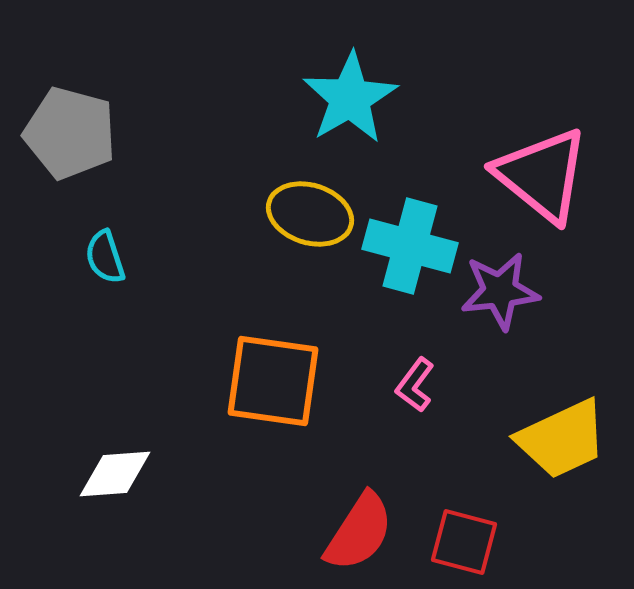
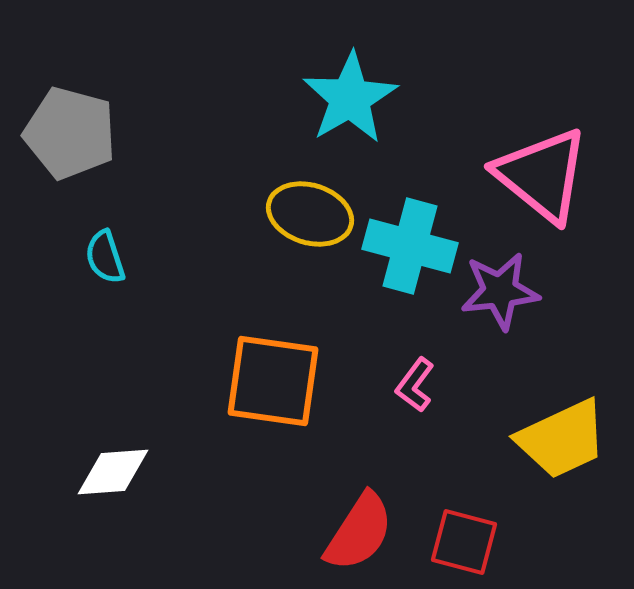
white diamond: moved 2 px left, 2 px up
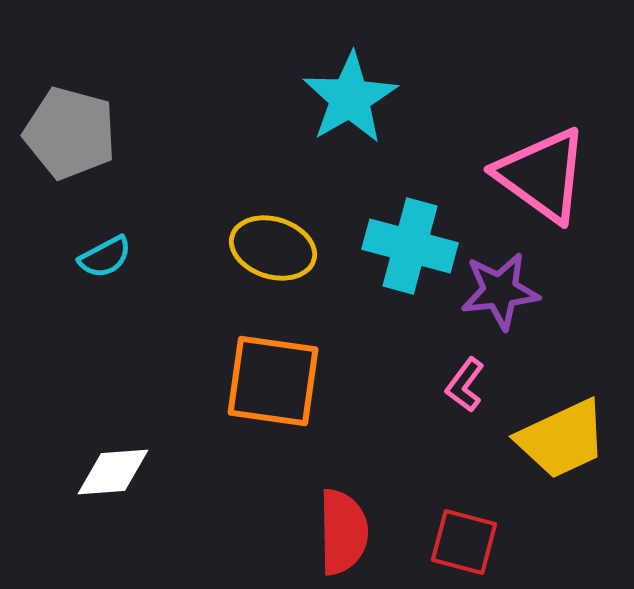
pink triangle: rotated 3 degrees counterclockwise
yellow ellipse: moved 37 px left, 34 px down
cyan semicircle: rotated 100 degrees counterclockwise
pink L-shape: moved 50 px right
red semicircle: moved 16 px left; rotated 34 degrees counterclockwise
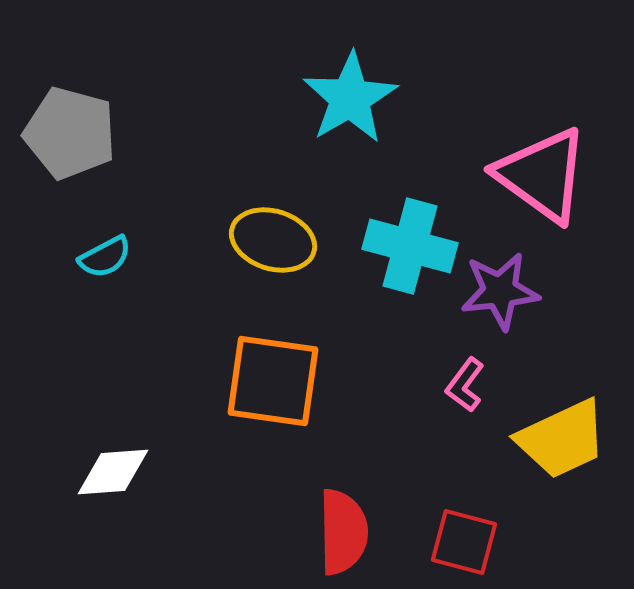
yellow ellipse: moved 8 px up
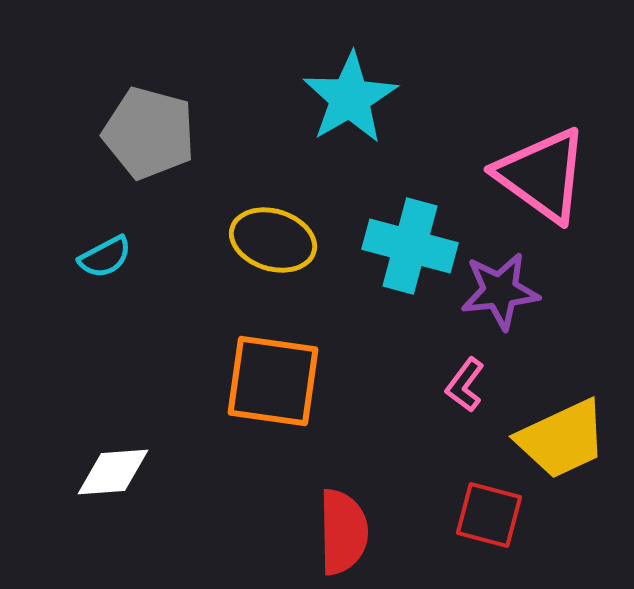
gray pentagon: moved 79 px right
red square: moved 25 px right, 27 px up
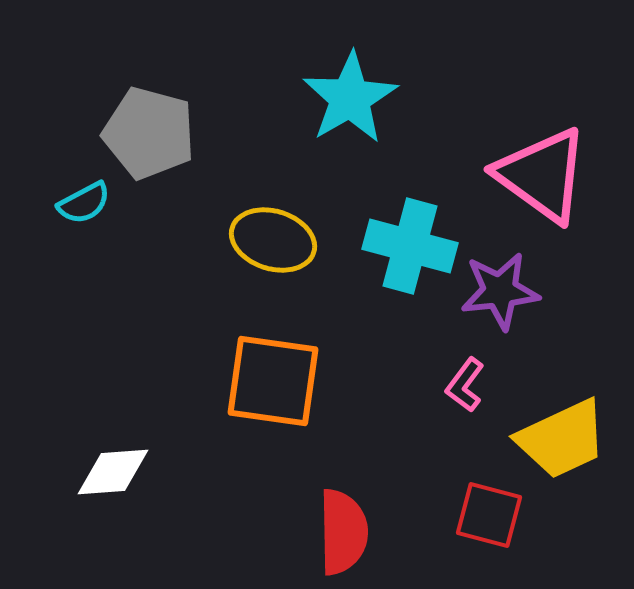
cyan semicircle: moved 21 px left, 54 px up
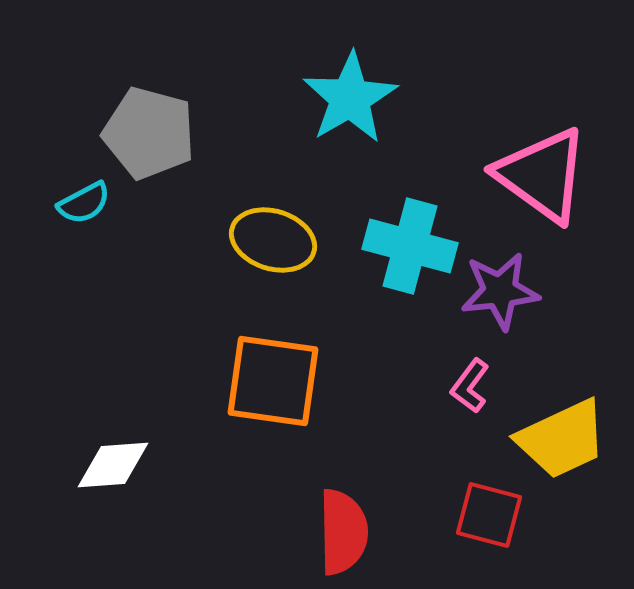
pink L-shape: moved 5 px right, 1 px down
white diamond: moved 7 px up
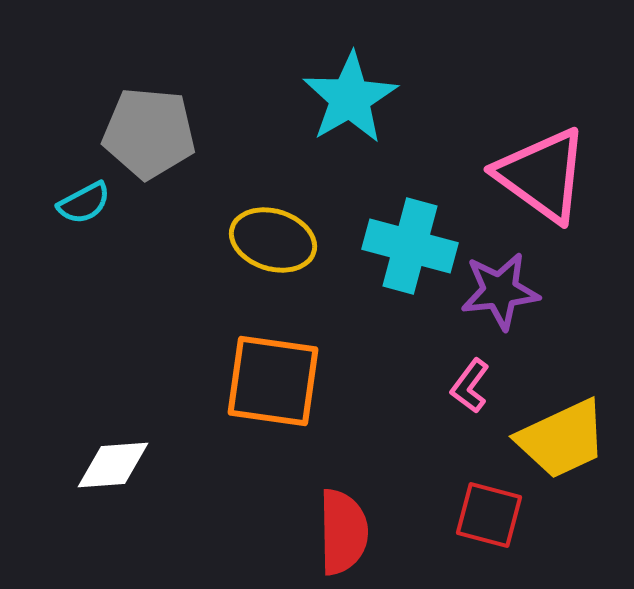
gray pentagon: rotated 10 degrees counterclockwise
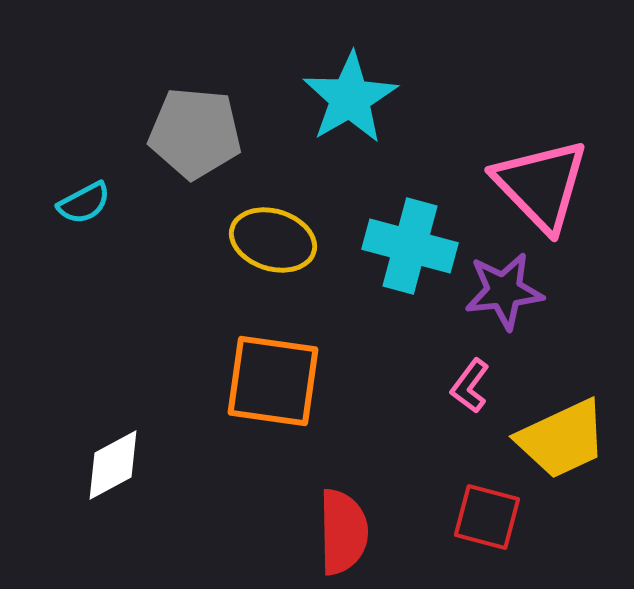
gray pentagon: moved 46 px right
pink triangle: moved 1 px left, 10 px down; rotated 10 degrees clockwise
purple star: moved 4 px right
white diamond: rotated 24 degrees counterclockwise
red square: moved 2 px left, 2 px down
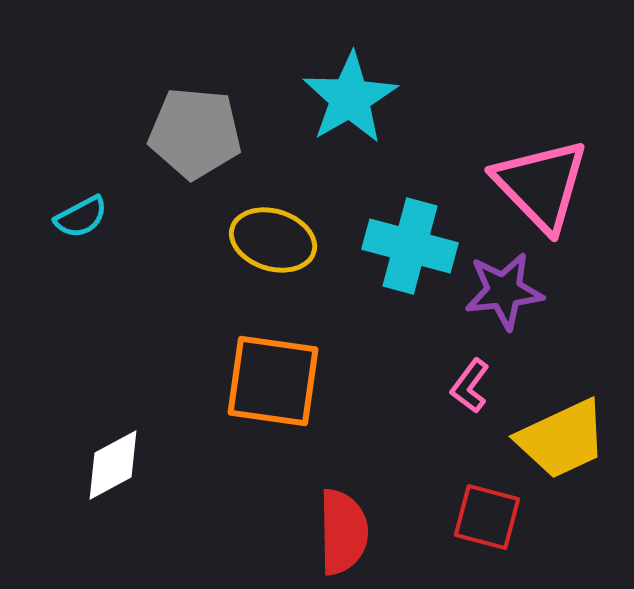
cyan semicircle: moved 3 px left, 14 px down
